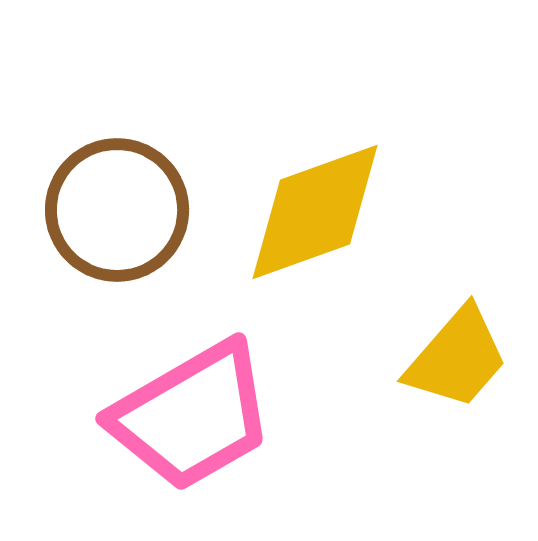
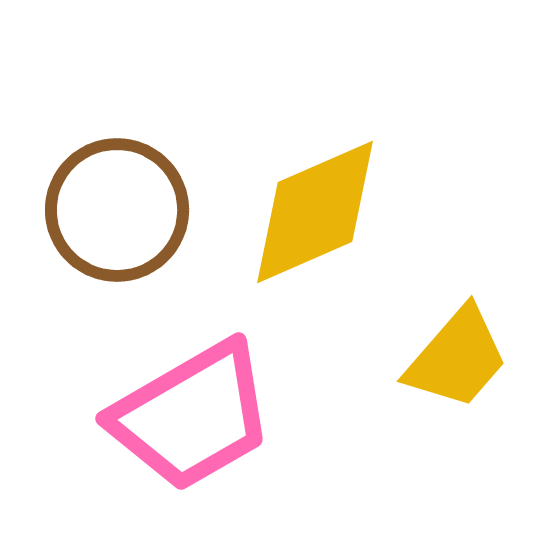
yellow diamond: rotated 4 degrees counterclockwise
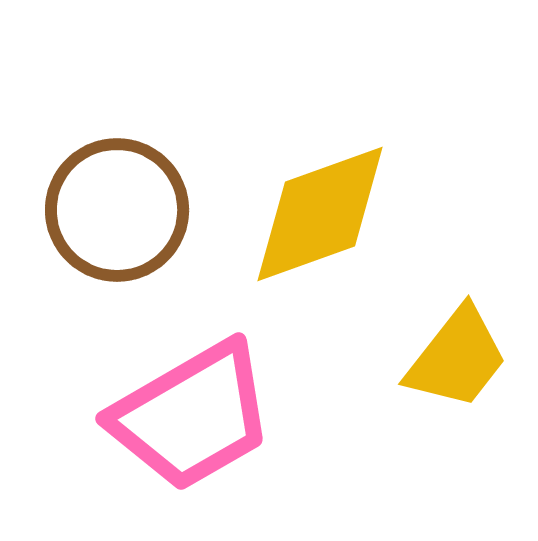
yellow diamond: moved 5 px right, 2 px down; rotated 4 degrees clockwise
yellow trapezoid: rotated 3 degrees counterclockwise
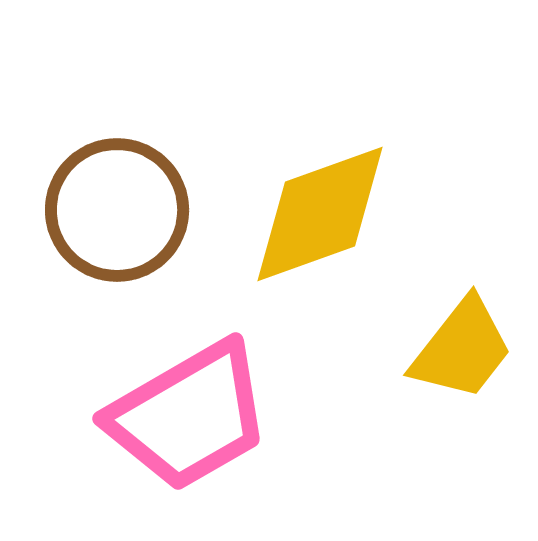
yellow trapezoid: moved 5 px right, 9 px up
pink trapezoid: moved 3 px left
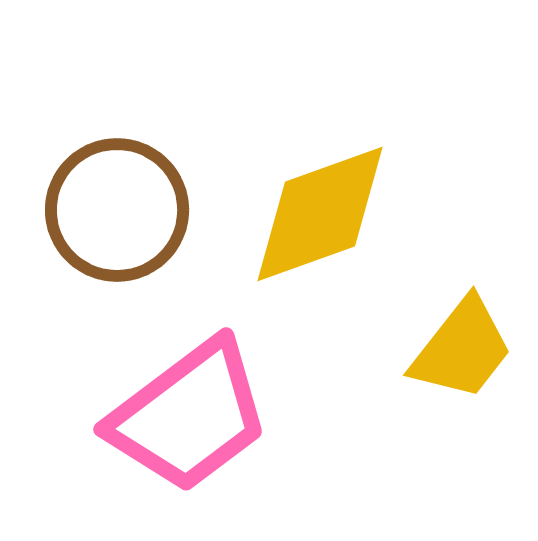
pink trapezoid: rotated 7 degrees counterclockwise
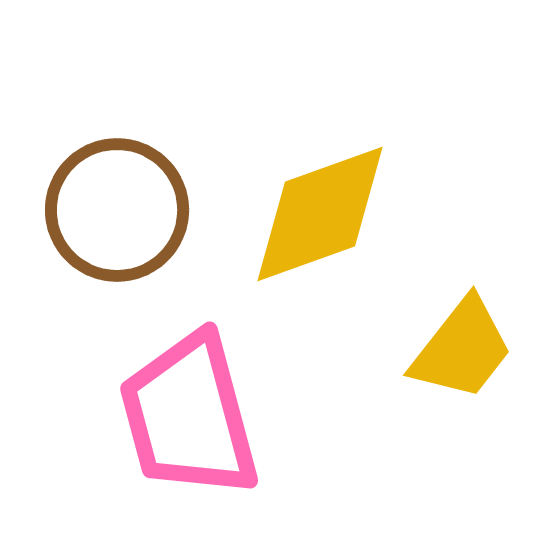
pink trapezoid: rotated 112 degrees clockwise
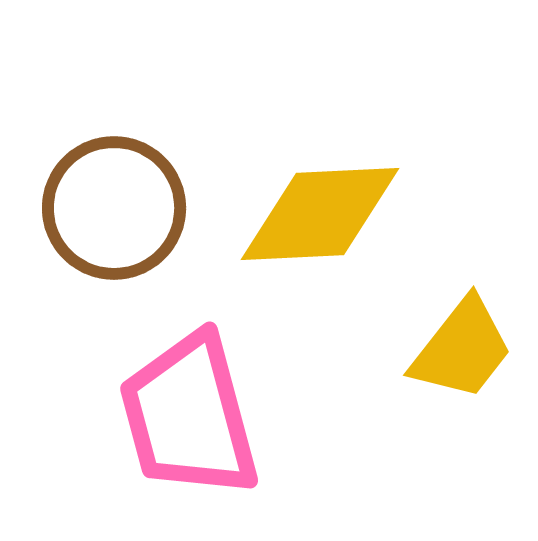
brown circle: moved 3 px left, 2 px up
yellow diamond: rotated 17 degrees clockwise
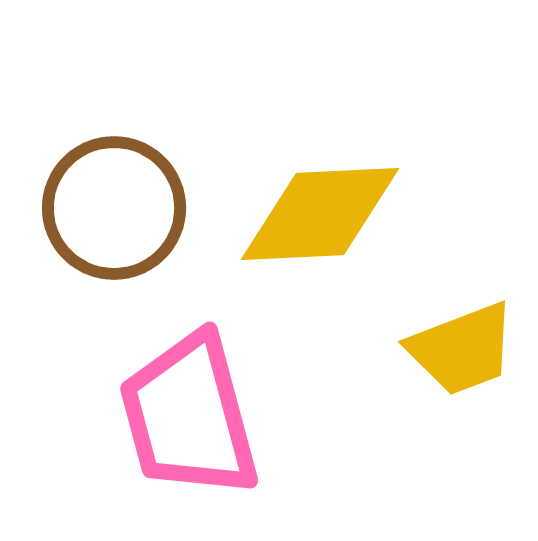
yellow trapezoid: rotated 31 degrees clockwise
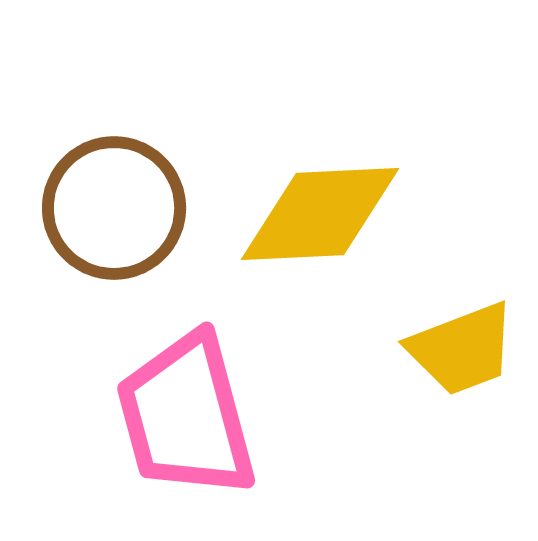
pink trapezoid: moved 3 px left
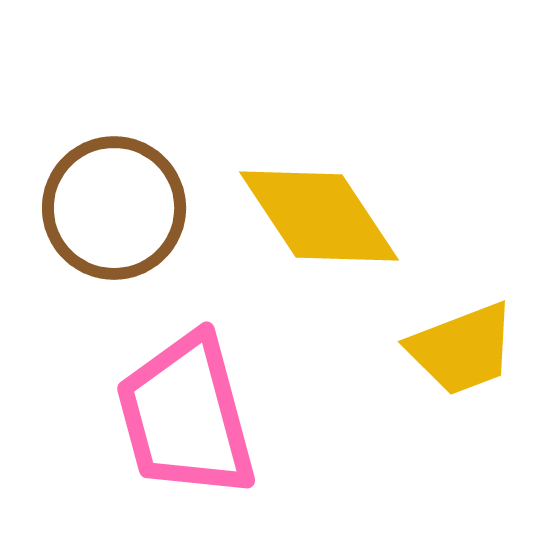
yellow diamond: moved 1 px left, 2 px down; rotated 59 degrees clockwise
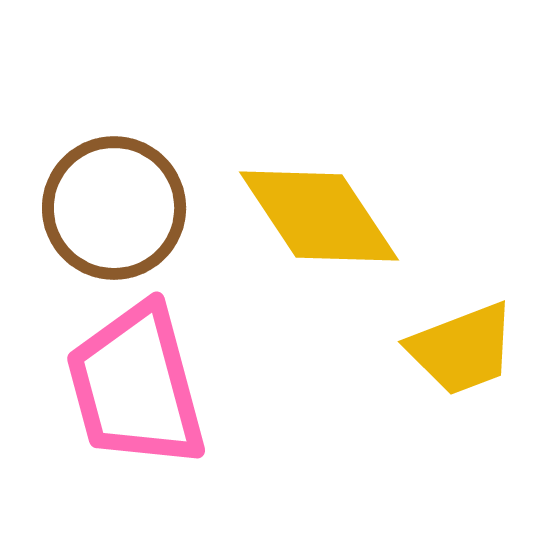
pink trapezoid: moved 50 px left, 30 px up
